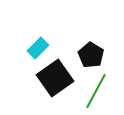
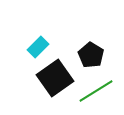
cyan rectangle: moved 1 px up
green line: rotated 30 degrees clockwise
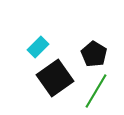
black pentagon: moved 3 px right, 1 px up
green line: rotated 27 degrees counterclockwise
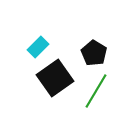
black pentagon: moved 1 px up
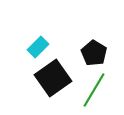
black square: moved 2 px left
green line: moved 2 px left, 1 px up
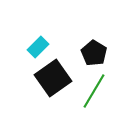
green line: moved 1 px down
